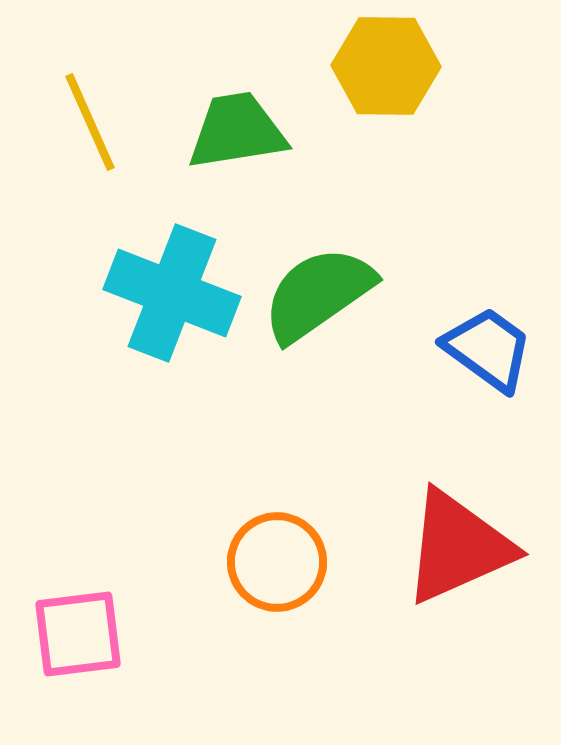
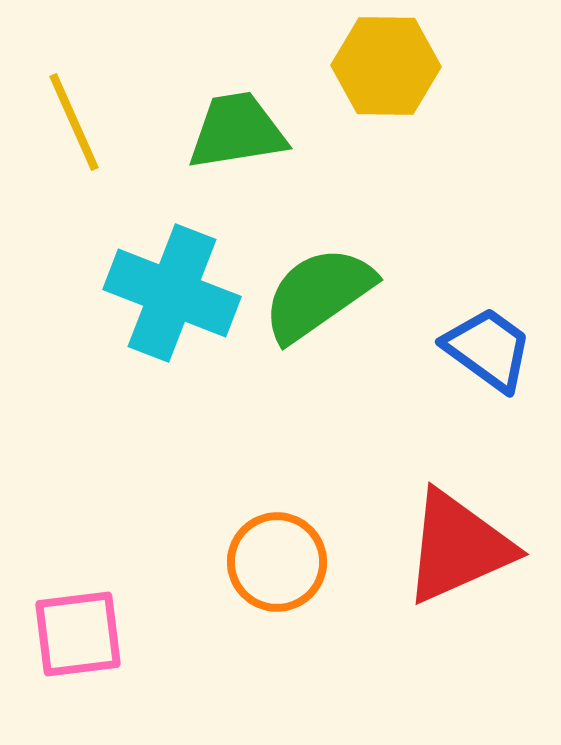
yellow line: moved 16 px left
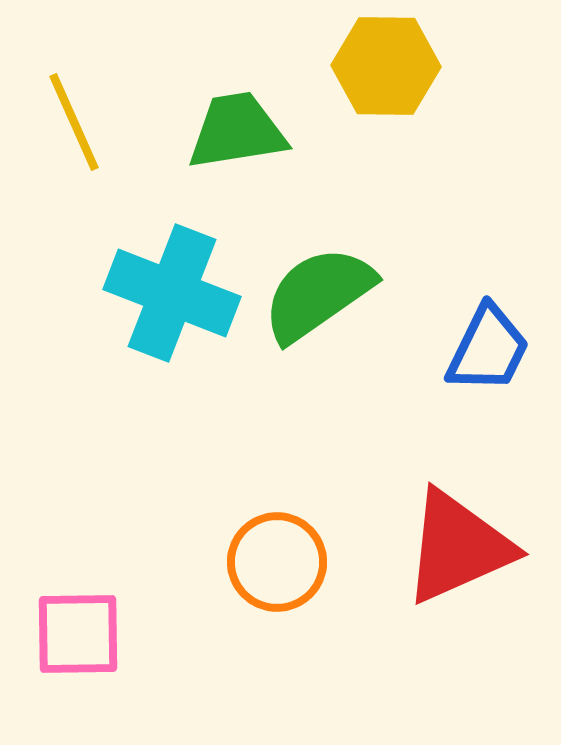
blue trapezoid: rotated 80 degrees clockwise
pink square: rotated 6 degrees clockwise
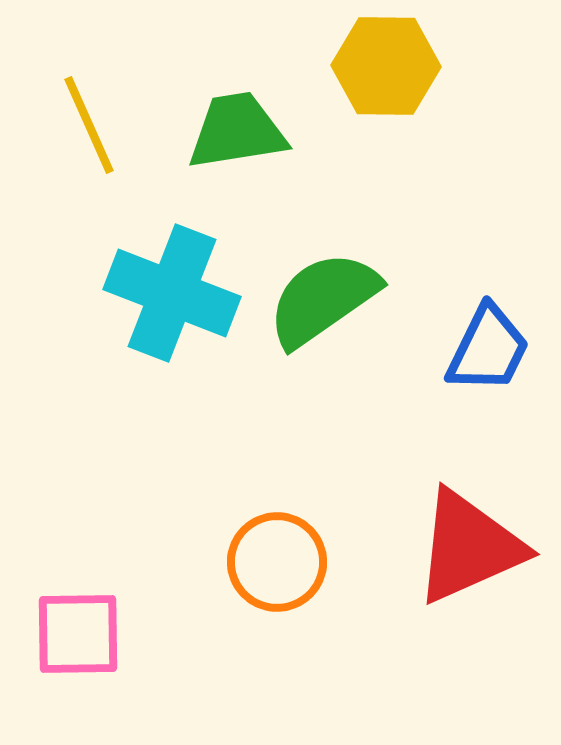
yellow line: moved 15 px right, 3 px down
green semicircle: moved 5 px right, 5 px down
red triangle: moved 11 px right
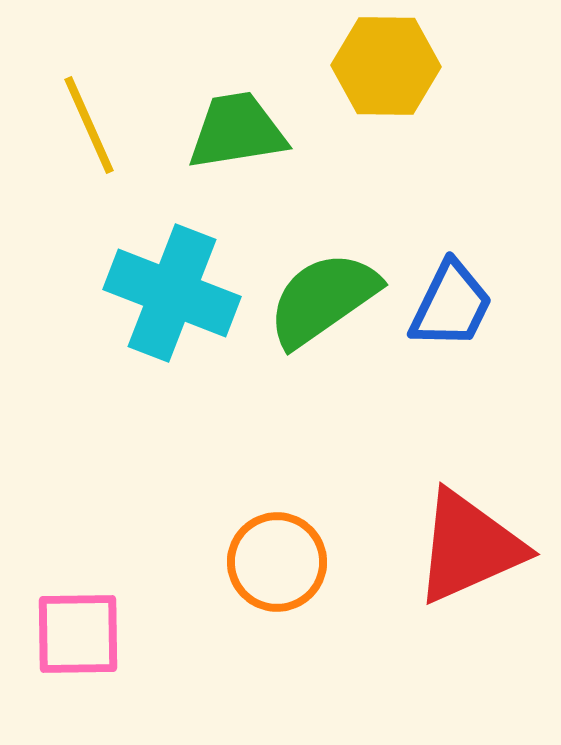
blue trapezoid: moved 37 px left, 44 px up
